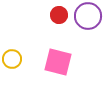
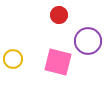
purple circle: moved 25 px down
yellow circle: moved 1 px right
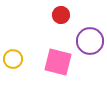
red circle: moved 2 px right
purple circle: moved 2 px right
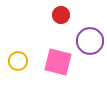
yellow circle: moved 5 px right, 2 px down
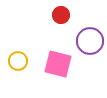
pink square: moved 2 px down
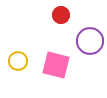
pink square: moved 2 px left, 1 px down
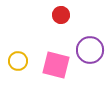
purple circle: moved 9 px down
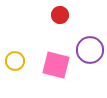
red circle: moved 1 px left
yellow circle: moved 3 px left
